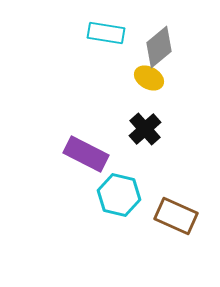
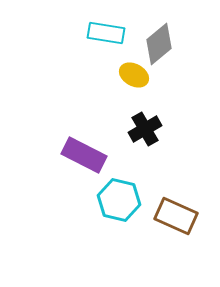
gray diamond: moved 3 px up
yellow ellipse: moved 15 px left, 3 px up
black cross: rotated 12 degrees clockwise
purple rectangle: moved 2 px left, 1 px down
cyan hexagon: moved 5 px down
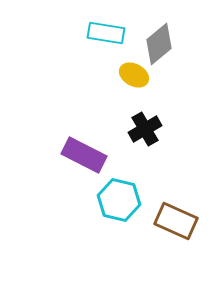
brown rectangle: moved 5 px down
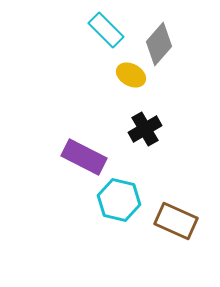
cyan rectangle: moved 3 px up; rotated 36 degrees clockwise
gray diamond: rotated 9 degrees counterclockwise
yellow ellipse: moved 3 px left
purple rectangle: moved 2 px down
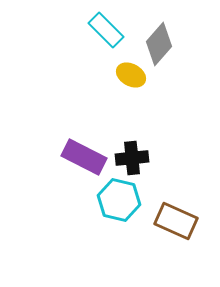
black cross: moved 13 px left, 29 px down; rotated 24 degrees clockwise
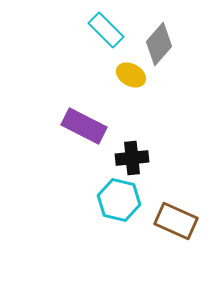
purple rectangle: moved 31 px up
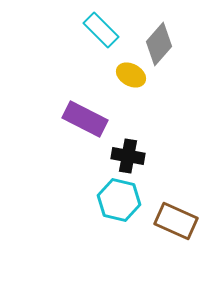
cyan rectangle: moved 5 px left
purple rectangle: moved 1 px right, 7 px up
black cross: moved 4 px left, 2 px up; rotated 16 degrees clockwise
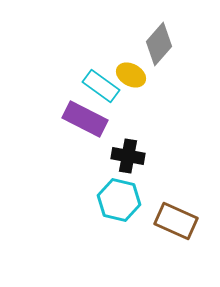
cyan rectangle: moved 56 px down; rotated 9 degrees counterclockwise
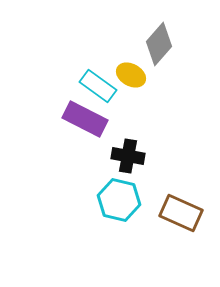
cyan rectangle: moved 3 px left
brown rectangle: moved 5 px right, 8 px up
